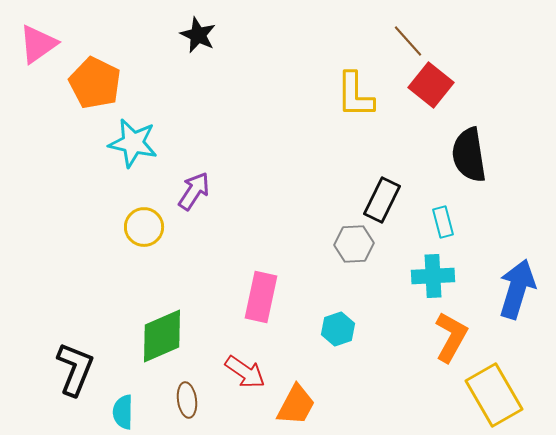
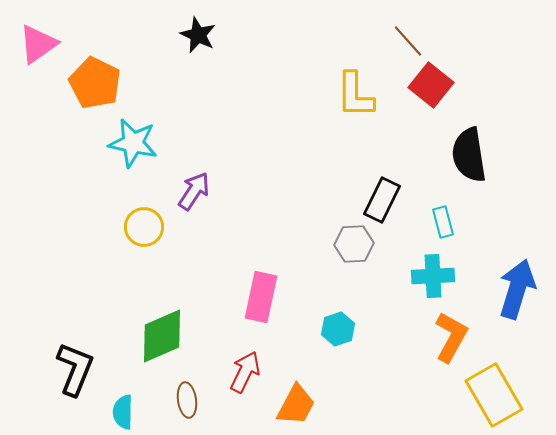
red arrow: rotated 99 degrees counterclockwise
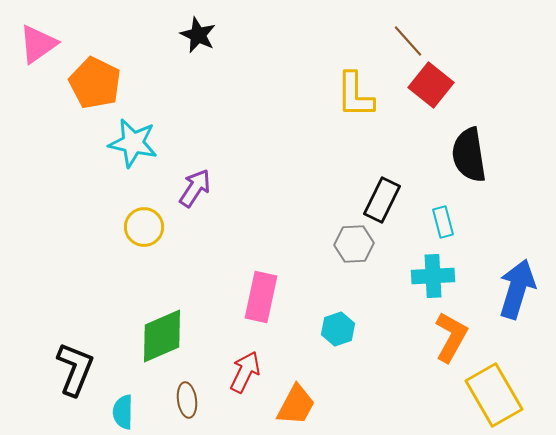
purple arrow: moved 1 px right, 3 px up
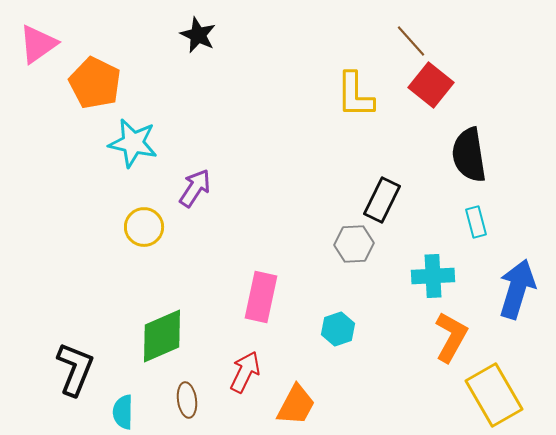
brown line: moved 3 px right
cyan rectangle: moved 33 px right
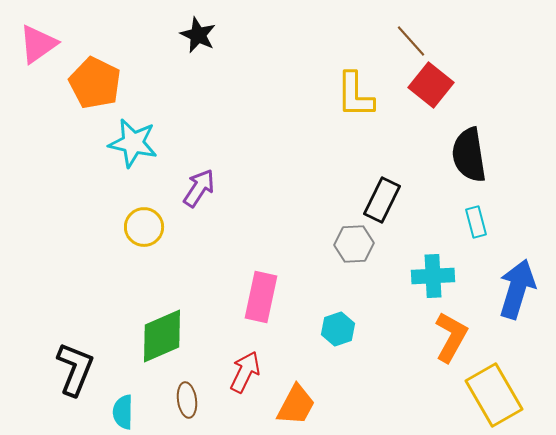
purple arrow: moved 4 px right
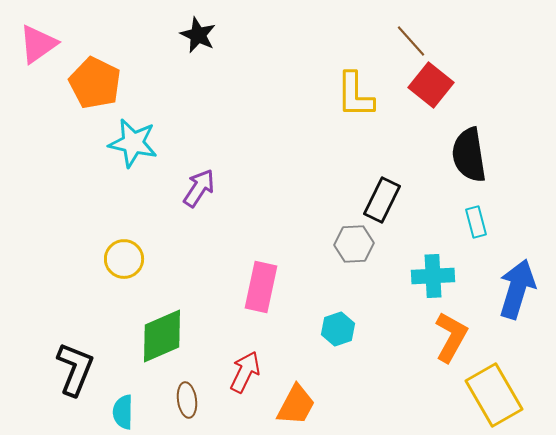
yellow circle: moved 20 px left, 32 px down
pink rectangle: moved 10 px up
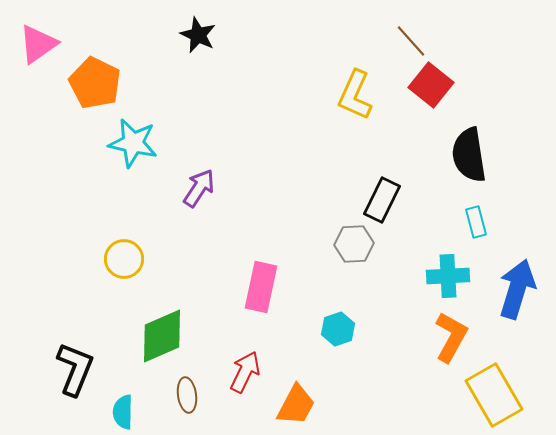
yellow L-shape: rotated 24 degrees clockwise
cyan cross: moved 15 px right
brown ellipse: moved 5 px up
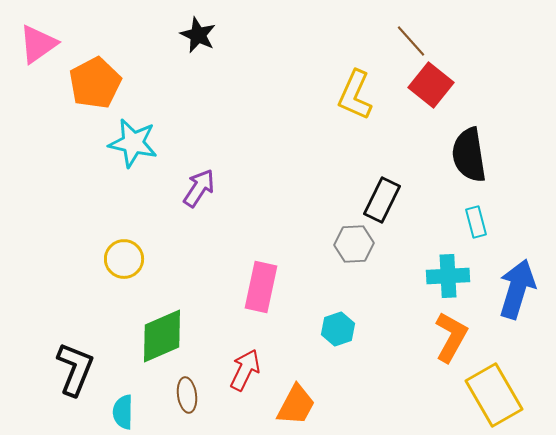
orange pentagon: rotated 18 degrees clockwise
red arrow: moved 2 px up
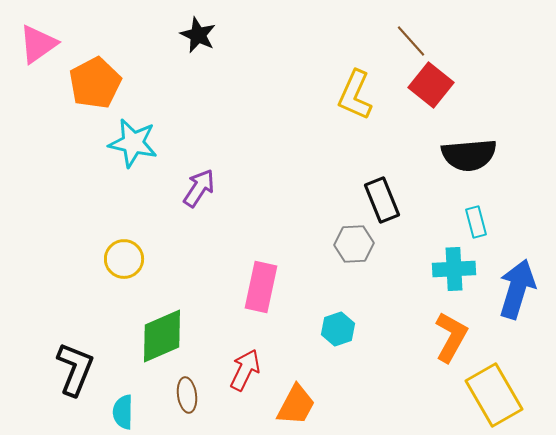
black semicircle: rotated 86 degrees counterclockwise
black rectangle: rotated 48 degrees counterclockwise
cyan cross: moved 6 px right, 7 px up
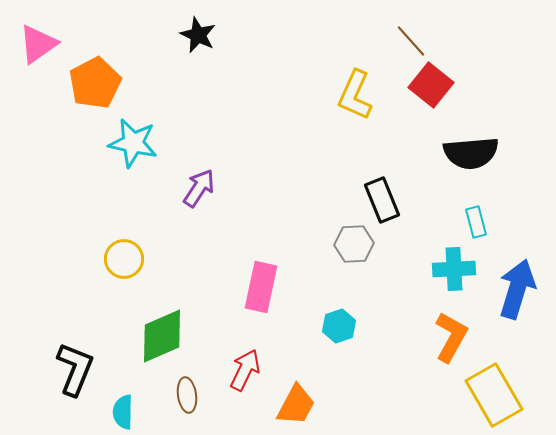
black semicircle: moved 2 px right, 2 px up
cyan hexagon: moved 1 px right, 3 px up
